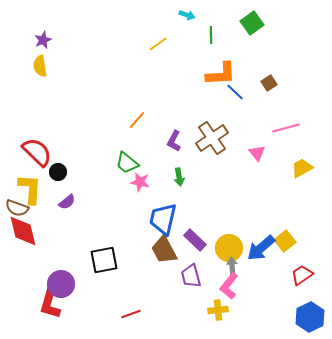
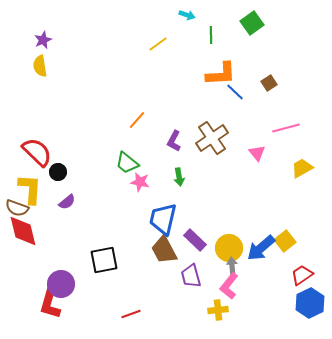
blue hexagon: moved 14 px up
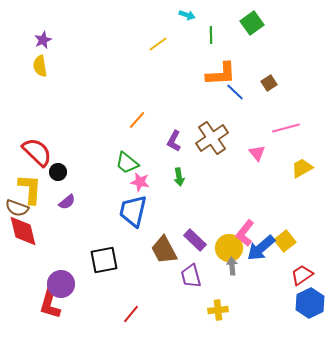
blue trapezoid: moved 30 px left, 8 px up
pink L-shape: moved 16 px right, 53 px up
red line: rotated 30 degrees counterclockwise
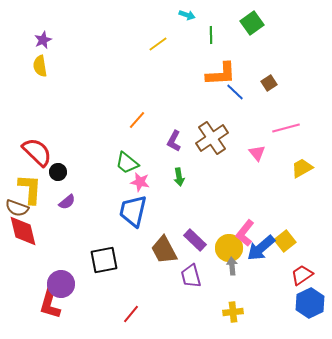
yellow cross: moved 15 px right, 2 px down
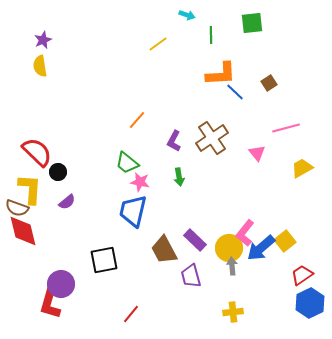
green square: rotated 30 degrees clockwise
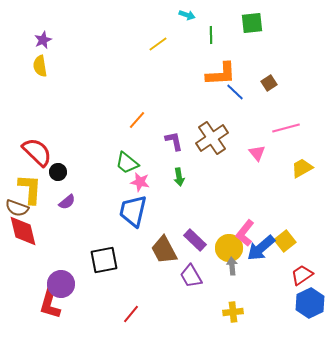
purple L-shape: rotated 140 degrees clockwise
purple trapezoid: rotated 15 degrees counterclockwise
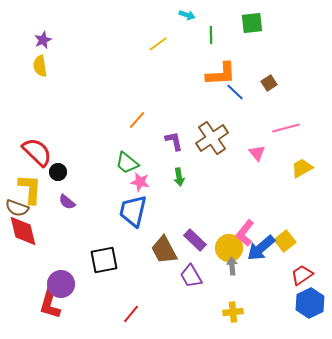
purple semicircle: rotated 78 degrees clockwise
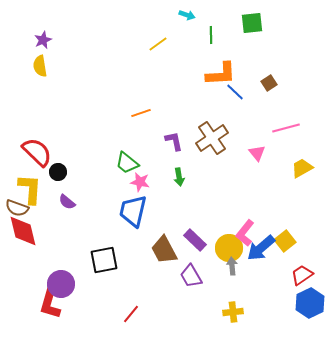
orange line: moved 4 px right, 7 px up; rotated 30 degrees clockwise
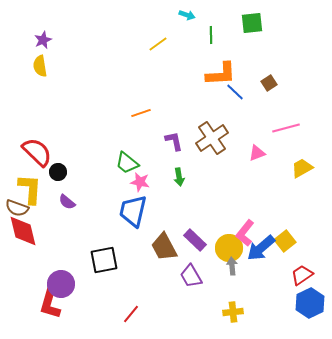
pink triangle: rotated 48 degrees clockwise
brown trapezoid: moved 3 px up
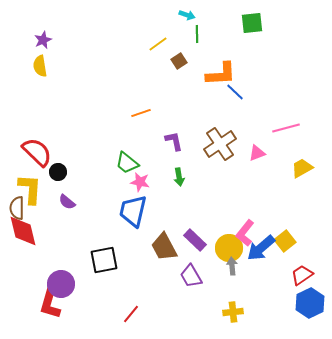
green line: moved 14 px left, 1 px up
brown square: moved 90 px left, 22 px up
brown cross: moved 8 px right, 6 px down
brown semicircle: rotated 70 degrees clockwise
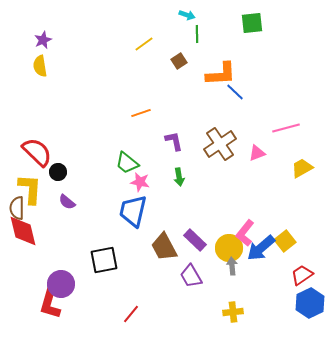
yellow line: moved 14 px left
